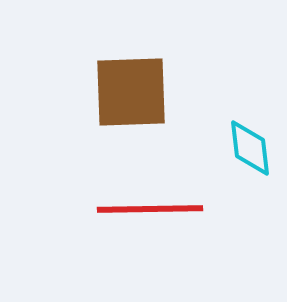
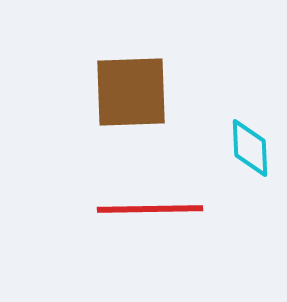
cyan diamond: rotated 4 degrees clockwise
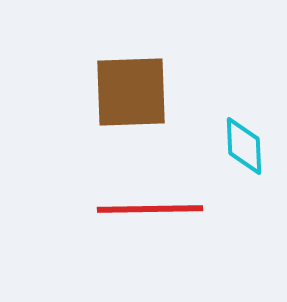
cyan diamond: moved 6 px left, 2 px up
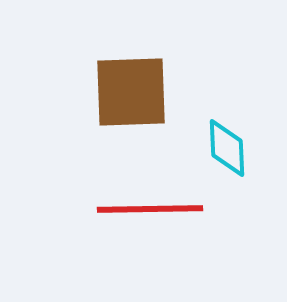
cyan diamond: moved 17 px left, 2 px down
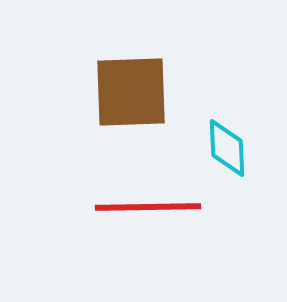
red line: moved 2 px left, 2 px up
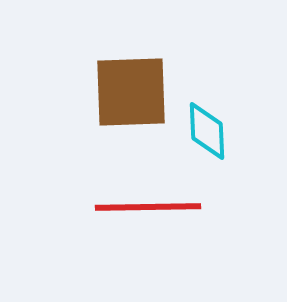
cyan diamond: moved 20 px left, 17 px up
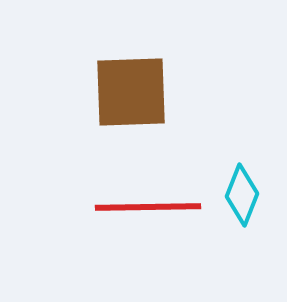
cyan diamond: moved 35 px right, 64 px down; rotated 24 degrees clockwise
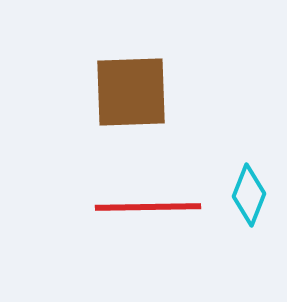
cyan diamond: moved 7 px right
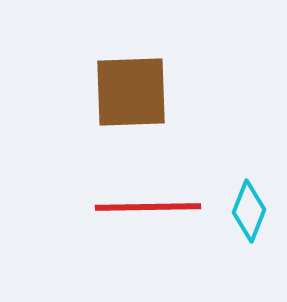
cyan diamond: moved 16 px down
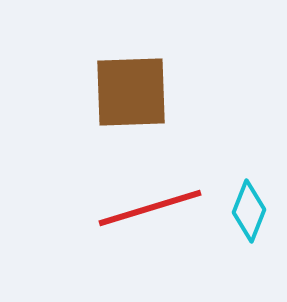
red line: moved 2 px right, 1 px down; rotated 16 degrees counterclockwise
